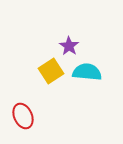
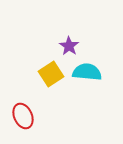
yellow square: moved 3 px down
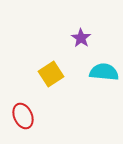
purple star: moved 12 px right, 8 px up
cyan semicircle: moved 17 px right
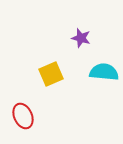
purple star: rotated 18 degrees counterclockwise
yellow square: rotated 10 degrees clockwise
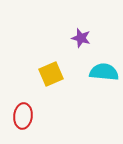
red ellipse: rotated 30 degrees clockwise
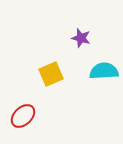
cyan semicircle: moved 1 px up; rotated 8 degrees counterclockwise
red ellipse: rotated 40 degrees clockwise
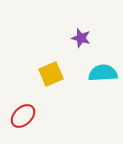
cyan semicircle: moved 1 px left, 2 px down
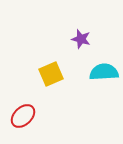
purple star: moved 1 px down
cyan semicircle: moved 1 px right, 1 px up
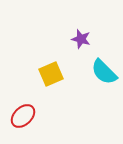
cyan semicircle: rotated 132 degrees counterclockwise
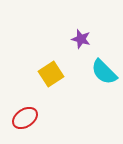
yellow square: rotated 10 degrees counterclockwise
red ellipse: moved 2 px right, 2 px down; rotated 10 degrees clockwise
